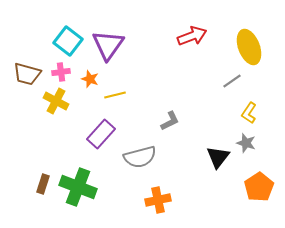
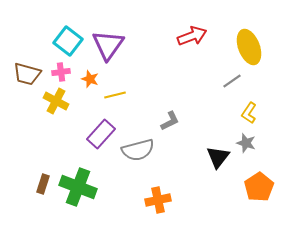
gray semicircle: moved 2 px left, 7 px up
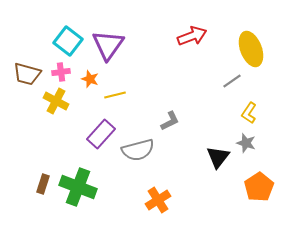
yellow ellipse: moved 2 px right, 2 px down
orange cross: rotated 20 degrees counterclockwise
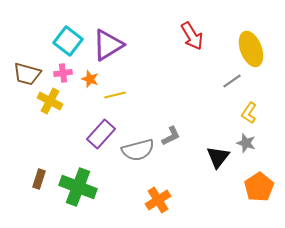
red arrow: rotated 80 degrees clockwise
purple triangle: rotated 24 degrees clockwise
pink cross: moved 2 px right, 1 px down
yellow cross: moved 6 px left
gray L-shape: moved 1 px right, 15 px down
brown rectangle: moved 4 px left, 5 px up
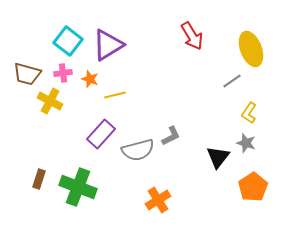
orange pentagon: moved 6 px left
